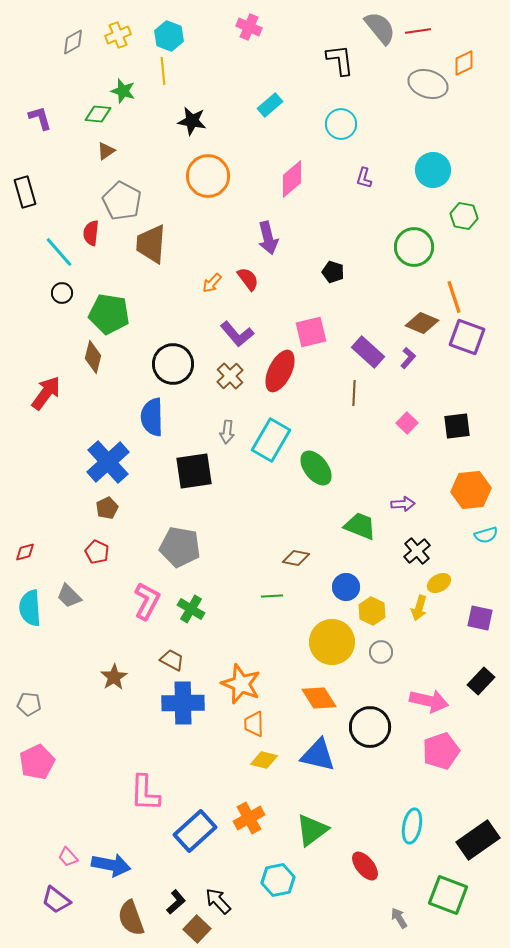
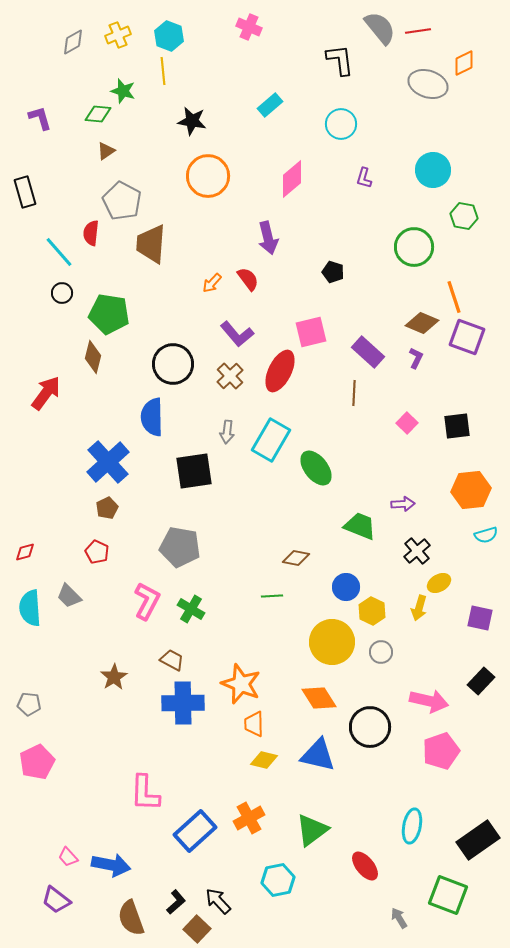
purple L-shape at (408, 358): moved 8 px right; rotated 15 degrees counterclockwise
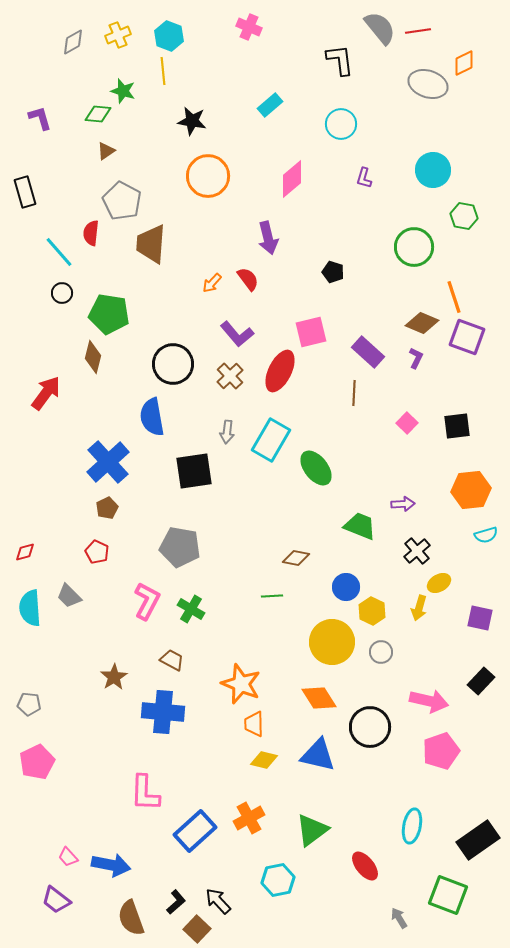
blue semicircle at (152, 417): rotated 9 degrees counterclockwise
blue cross at (183, 703): moved 20 px left, 9 px down; rotated 6 degrees clockwise
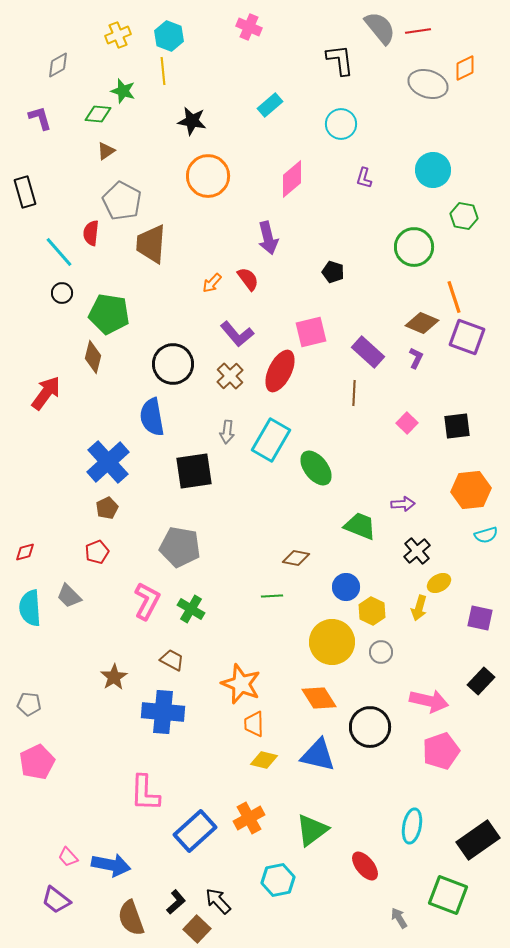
gray diamond at (73, 42): moved 15 px left, 23 px down
orange diamond at (464, 63): moved 1 px right, 5 px down
red pentagon at (97, 552): rotated 25 degrees clockwise
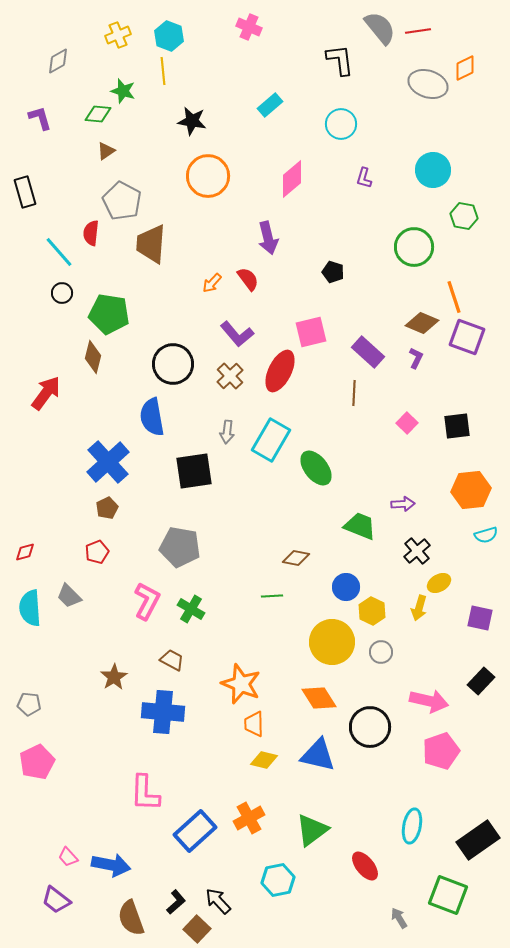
gray diamond at (58, 65): moved 4 px up
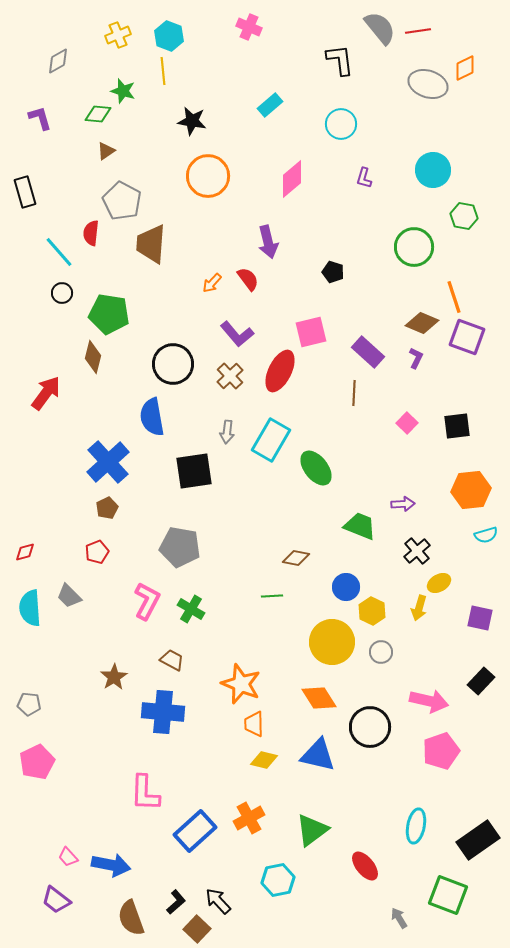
purple arrow at (268, 238): moved 4 px down
cyan ellipse at (412, 826): moved 4 px right
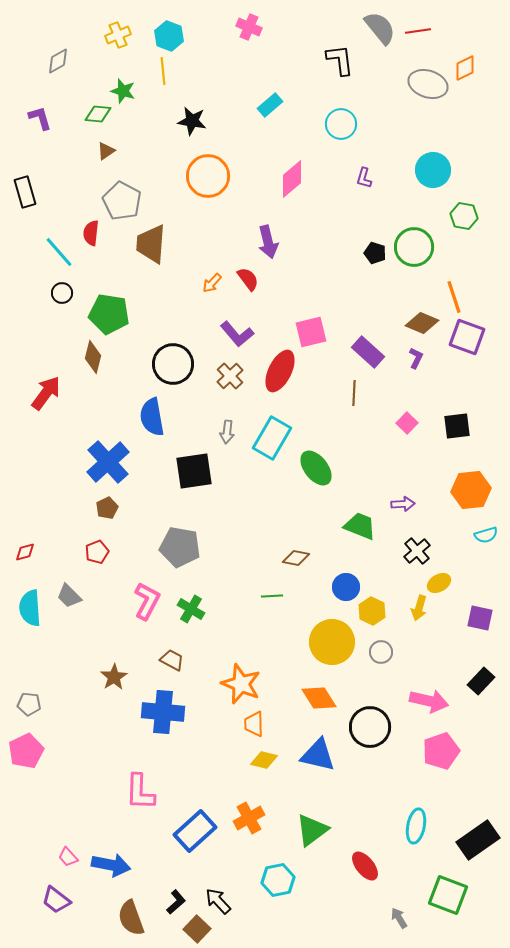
black pentagon at (333, 272): moved 42 px right, 19 px up
cyan rectangle at (271, 440): moved 1 px right, 2 px up
pink pentagon at (37, 762): moved 11 px left, 11 px up
pink L-shape at (145, 793): moved 5 px left, 1 px up
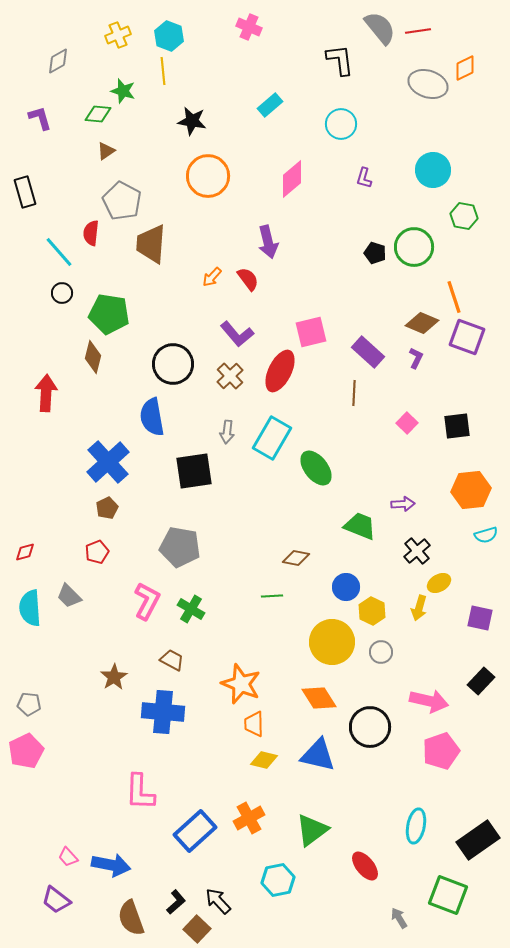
orange arrow at (212, 283): moved 6 px up
red arrow at (46, 393): rotated 33 degrees counterclockwise
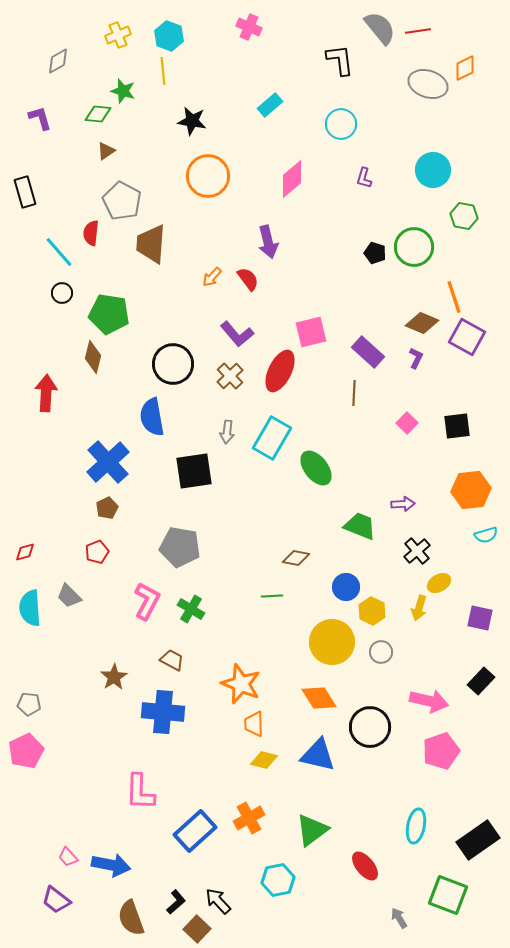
purple square at (467, 337): rotated 9 degrees clockwise
